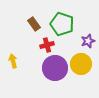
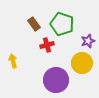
yellow circle: moved 1 px right, 1 px up
purple circle: moved 1 px right, 12 px down
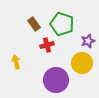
yellow arrow: moved 3 px right, 1 px down
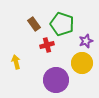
purple star: moved 2 px left
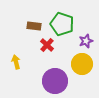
brown rectangle: moved 2 px down; rotated 48 degrees counterclockwise
red cross: rotated 32 degrees counterclockwise
yellow circle: moved 1 px down
purple circle: moved 1 px left, 1 px down
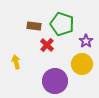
purple star: rotated 16 degrees counterclockwise
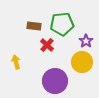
green pentagon: rotated 25 degrees counterclockwise
yellow circle: moved 2 px up
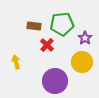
purple star: moved 1 px left, 3 px up
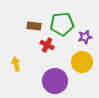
purple star: moved 1 px up; rotated 24 degrees clockwise
red cross: rotated 16 degrees counterclockwise
yellow arrow: moved 2 px down
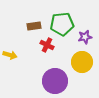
brown rectangle: rotated 16 degrees counterclockwise
yellow arrow: moved 6 px left, 9 px up; rotated 120 degrees clockwise
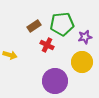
brown rectangle: rotated 24 degrees counterclockwise
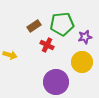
purple circle: moved 1 px right, 1 px down
